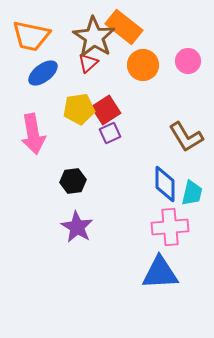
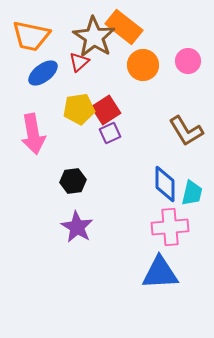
red triangle: moved 9 px left, 1 px up
brown L-shape: moved 6 px up
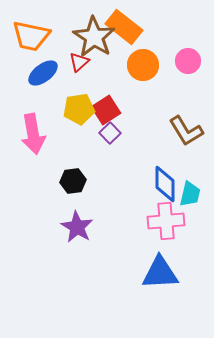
purple square: rotated 20 degrees counterclockwise
cyan trapezoid: moved 2 px left, 1 px down
pink cross: moved 4 px left, 6 px up
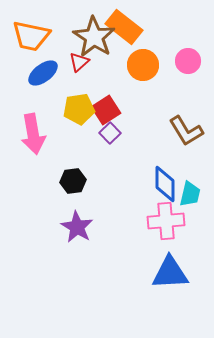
blue triangle: moved 10 px right
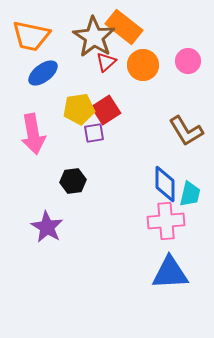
red triangle: moved 27 px right
purple square: moved 16 px left; rotated 35 degrees clockwise
purple star: moved 30 px left
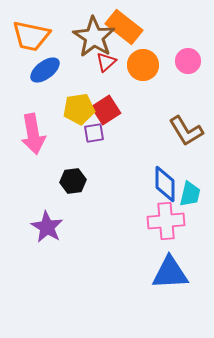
blue ellipse: moved 2 px right, 3 px up
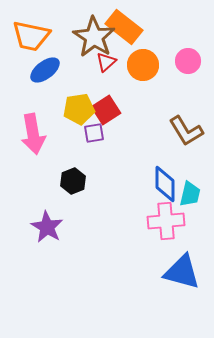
black hexagon: rotated 15 degrees counterclockwise
blue triangle: moved 12 px right, 1 px up; rotated 18 degrees clockwise
